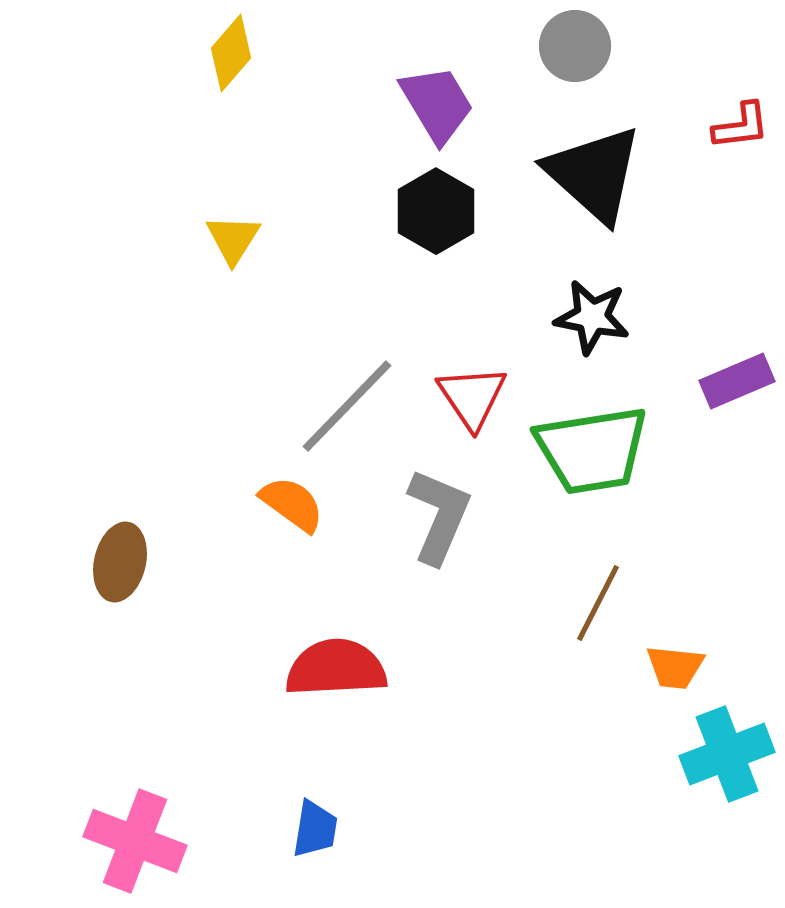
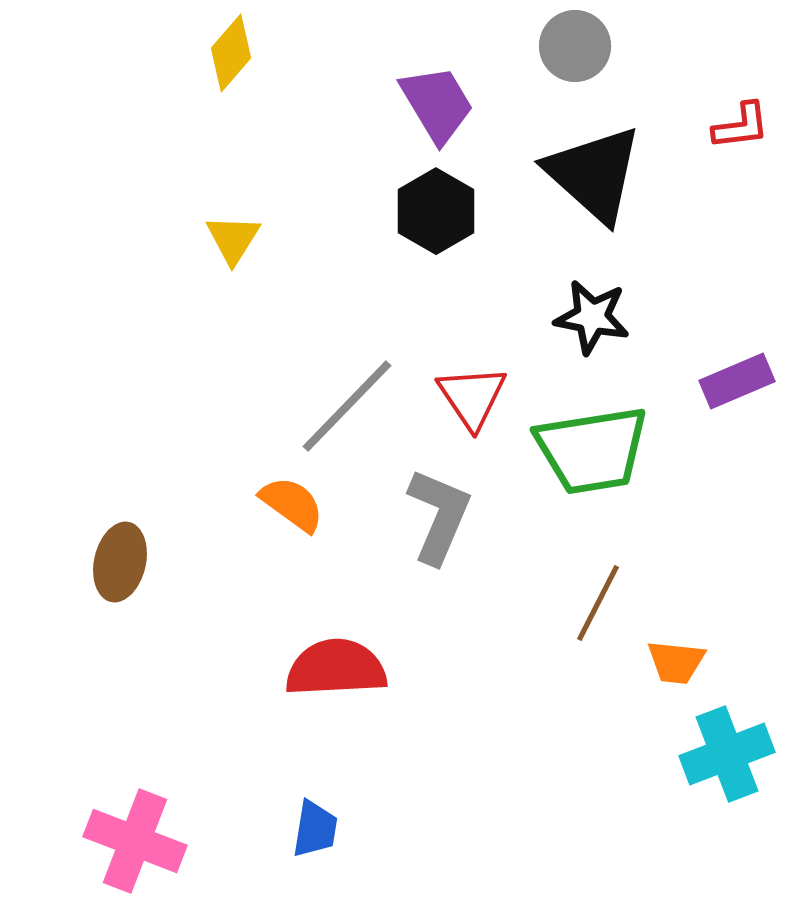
orange trapezoid: moved 1 px right, 5 px up
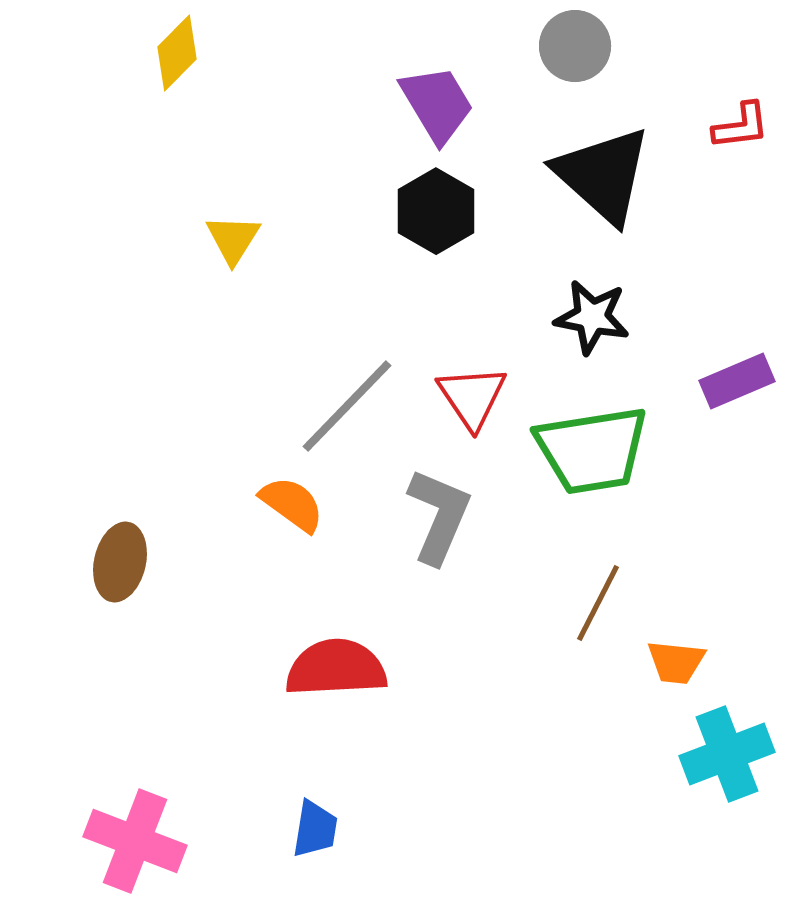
yellow diamond: moved 54 px left; rotated 4 degrees clockwise
black triangle: moved 9 px right, 1 px down
